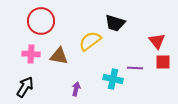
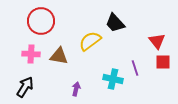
black trapezoid: rotated 30 degrees clockwise
purple line: rotated 70 degrees clockwise
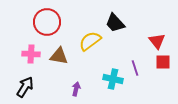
red circle: moved 6 px right, 1 px down
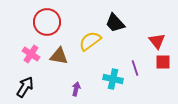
pink cross: rotated 30 degrees clockwise
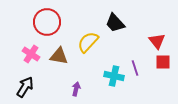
yellow semicircle: moved 2 px left, 1 px down; rotated 10 degrees counterclockwise
cyan cross: moved 1 px right, 3 px up
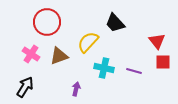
brown triangle: rotated 30 degrees counterclockwise
purple line: moved 1 px left, 3 px down; rotated 56 degrees counterclockwise
cyan cross: moved 10 px left, 8 px up
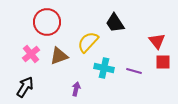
black trapezoid: rotated 10 degrees clockwise
pink cross: rotated 18 degrees clockwise
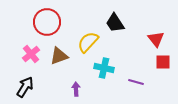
red triangle: moved 1 px left, 2 px up
purple line: moved 2 px right, 11 px down
purple arrow: rotated 16 degrees counterclockwise
